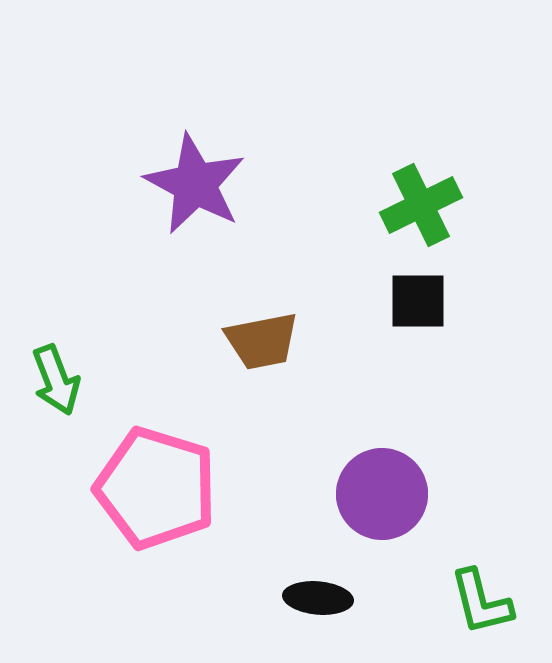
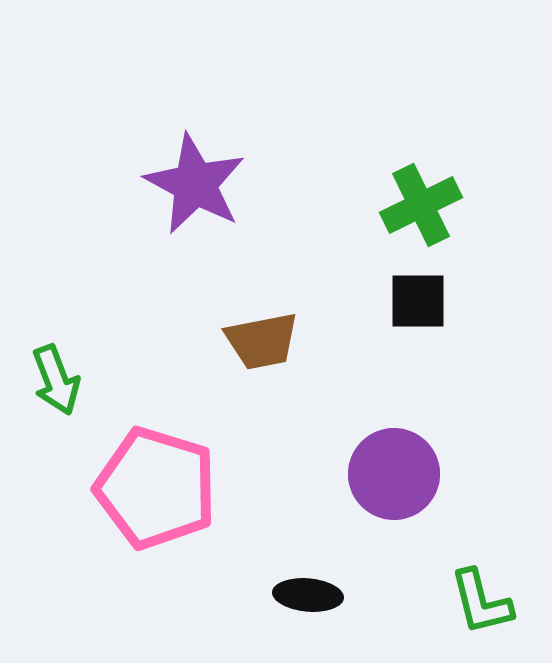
purple circle: moved 12 px right, 20 px up
black ellipse: moved 10 px left, 3 px up
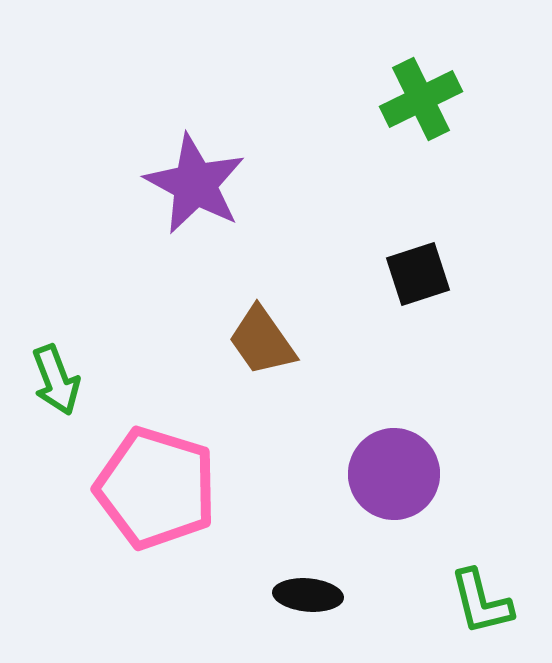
green cross: moved 106 px up
black square: moved 27 px up; rotated 18 degrees counterclockwise
brown trapezoid: rotated 66 degrees clockwise
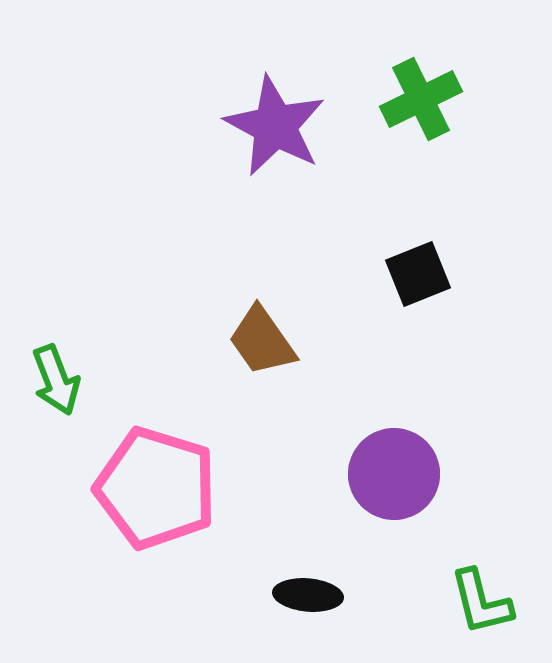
purple star: moved 80 px right, 58 px up
black square: rotated 4 degrees counterclockwise
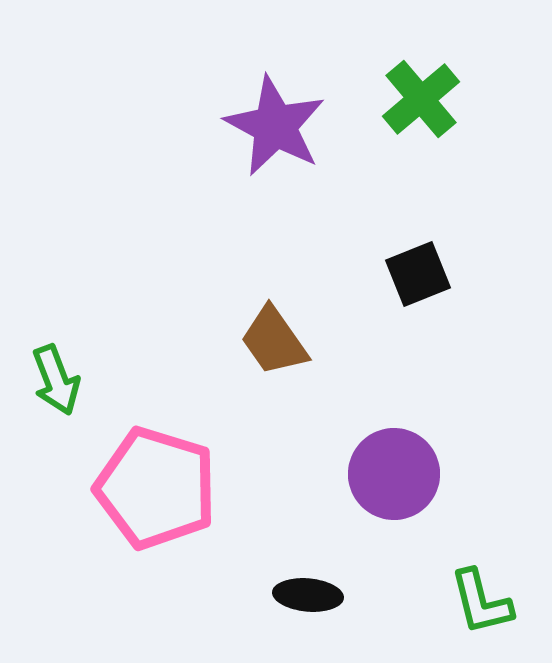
green cross: rotated 14 degrees counterclockwise
brown trapezoid: moved 12 px right
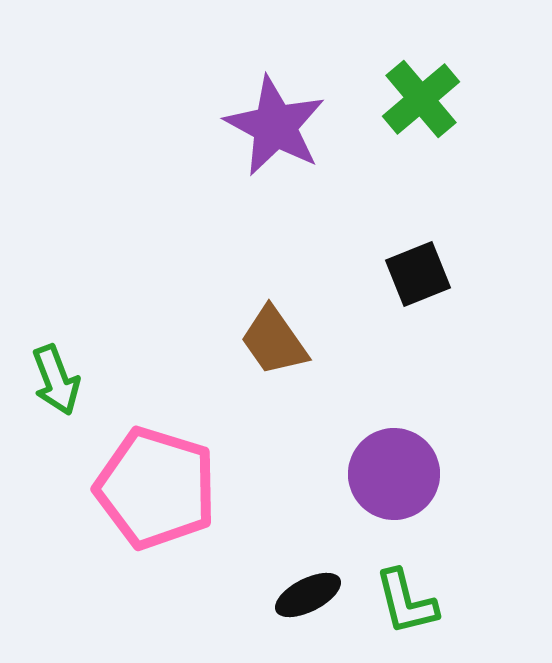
black ellipse: rotated 32 degrees counterclockwise
green L-shape: moved 75 px left
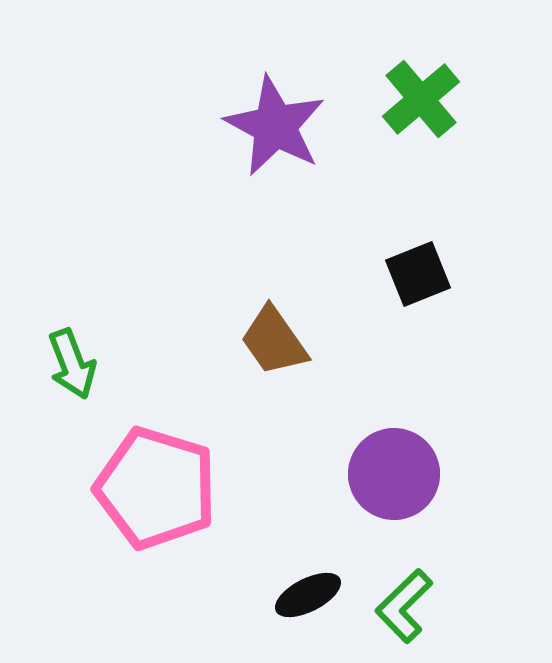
green arrow: moved 16 px right, 16 px up
green L-shape: moved 2 px left, 4 px down; rotated 60 degrees clockwise
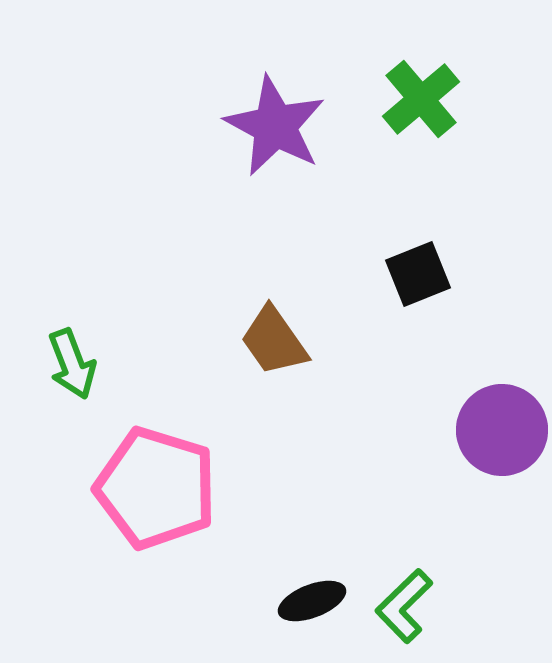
purple circle: moved 108 px right, 44 px up
black ellipse: moved 4 px right, 6 px down; rotated 6 degrees clockwise
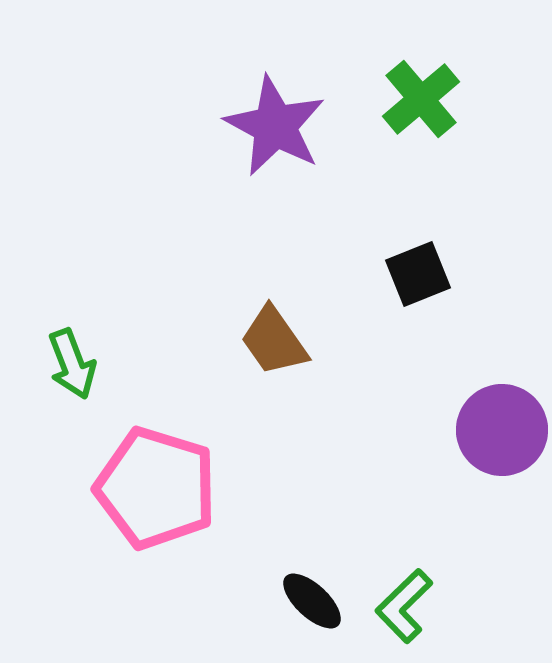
black ellipse: rotated 64 degrees clockwise
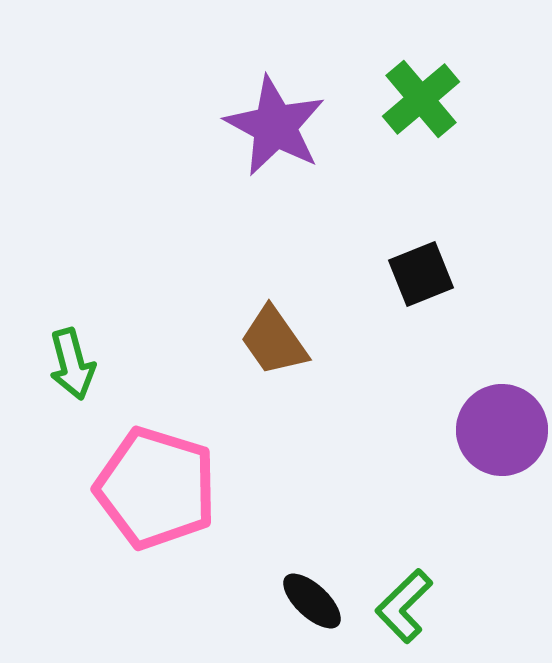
black square: moved 3 px right
green arrow: rotated 6 degrees clockwise
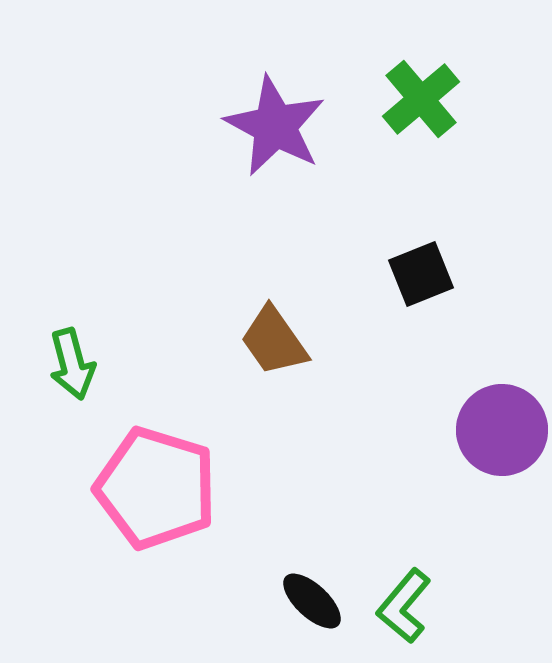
green L-shape: rotated 6 degrees counterclockwise
